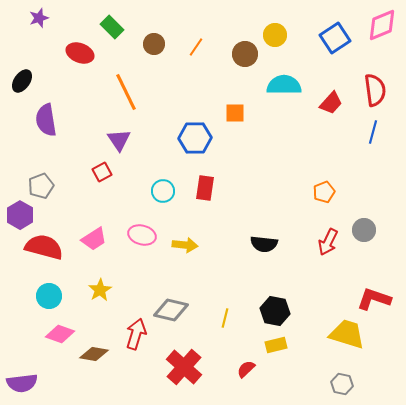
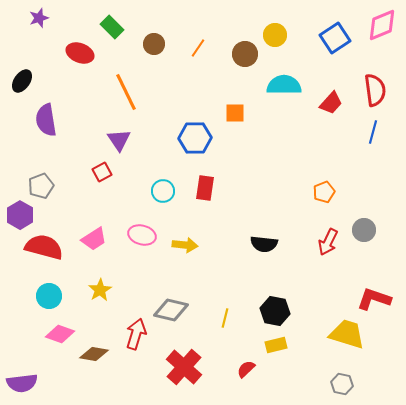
orange line at (196, 47): moved 2 px right, 1 px down
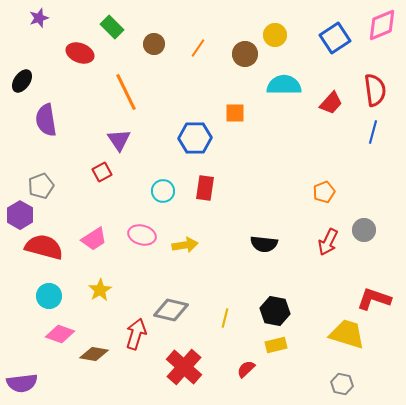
yellow arrow at (185, 245): rotated 15 degrees counterclockwise
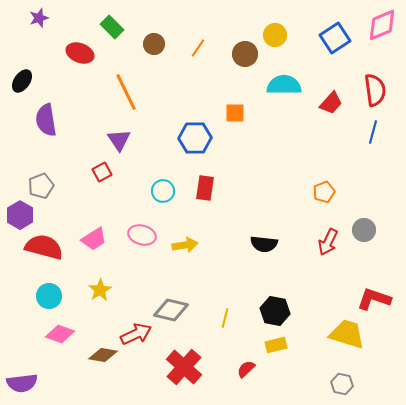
red arrow at (136, 334): rotated 48 degrees clockwise
brown diamond at (94, 354): moved 9 px right, 1 px down
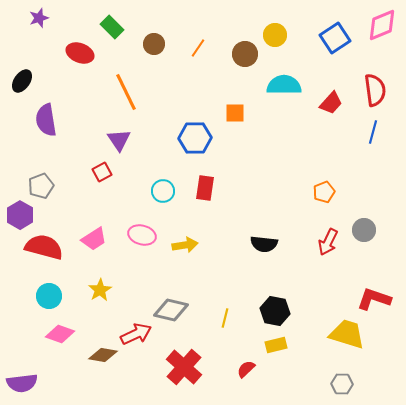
gray hexagon at (342, 384): rotated 10 degrees counterclockwise
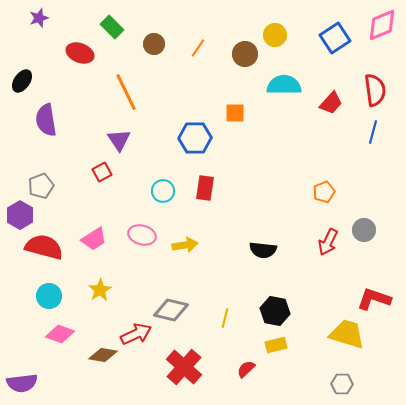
black semicircle at (264, 244): moved 1 px left, 6 px down
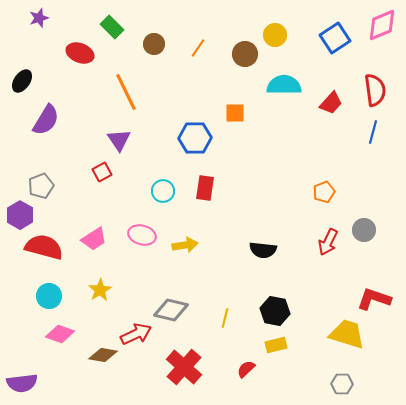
purple semicircle at (46, 120): rotated 140 degrees counterclockwise
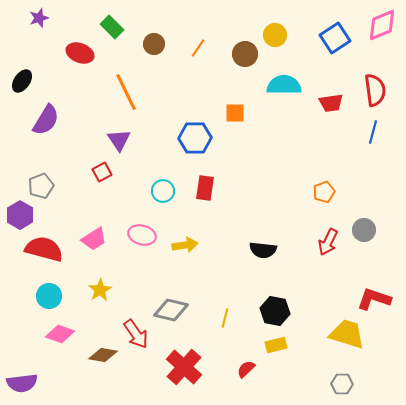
red trapezoid at (331, 103): rotated 40 degrees clockwise
red semicircle at (44, 247): moved 2 px down
red arrow at (136, 334): rotated 80 degrees clockwise
